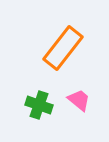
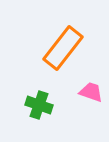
pink trapezoid: moved 12 px right, 8 px up; rotated 20 degrees counterclockwise
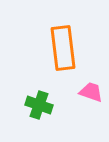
orange rectangle: rotated 45 degrees counterclockwise
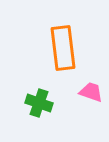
green cross: moved 2 px up
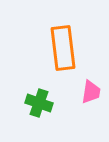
pink trapezoid: rotated 80 degrees clockwise
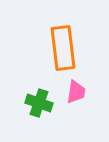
pink trapezoid: moved 15 px left
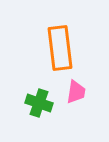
orange rectangle: moved 3 px left
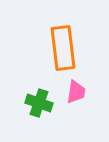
orange rectangle: moved 3 px right
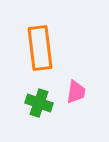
orange rectangle: moved 23 px left
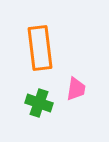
pink trapezoid: moved 3 px up
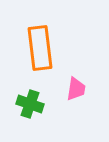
green cross: moved 9 px left, 1 px down
